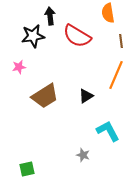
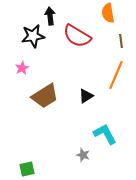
pink star: moved 3 px right, 1 px down; rotated 16 degrees counterclockwise
cyan L-shape: moved 3 px left, 3 px down
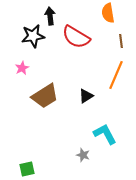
red semicircle: moved 1 px left, 1 px down
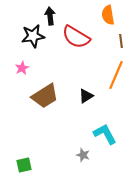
orange semicircle: moved 2 px down
green square: moved 3 px left, 4 px up
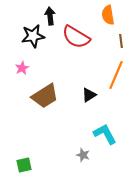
black triangle: moved 3 px right, 1 px up
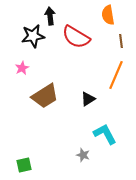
black triangle: moved 1 px left, 4 px down
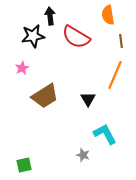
orange line: moved 1 px left
black triangle: rotated 28 degrees counterclockwise
